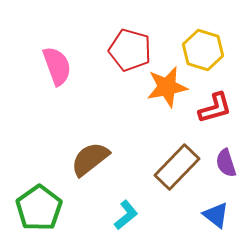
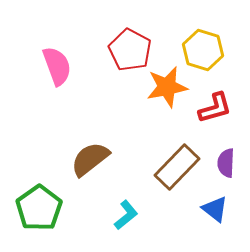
red pentagon: rotated 12 degrees clockwise
purple semicircle: rotated 20 degrees clockwise
blue triangle: moved 1 px left, 6 px up
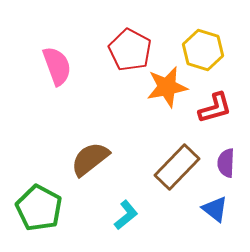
green pentagon: rotated 9 degrees counterclockwise
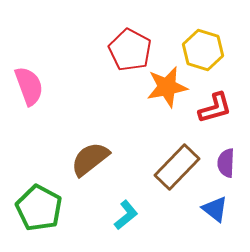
pink semicircle: moved 28 px left, 20 px down
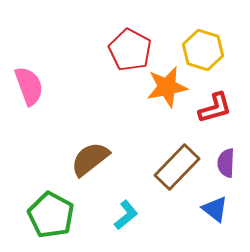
green pentagon: moved 12 px right, 7 px down
